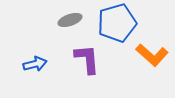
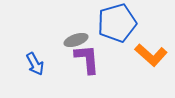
gray ellipse: moved 6 px right, 20 px down
orange L-shape: moved 1 px left
blue arrow: rotated 75 degrees clockwise
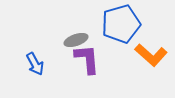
blue pentagon: moved 4 px right, 1 px down
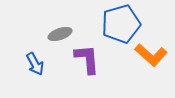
gray ellipse: moved 16 px left, 6 px up
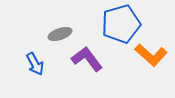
purple L-shape: rotated 32 degrees counterclockwise
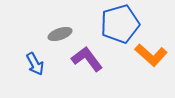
blue pentagon: moved 1 px left
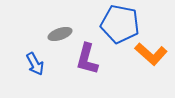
blue pentagon: rotated 27 degrees clockwise
orange L-shape: moved 1 px up
purple L-shape: rotated 128 degrees counterclockwise
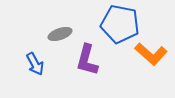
purple L-shape: moved 1 px down
